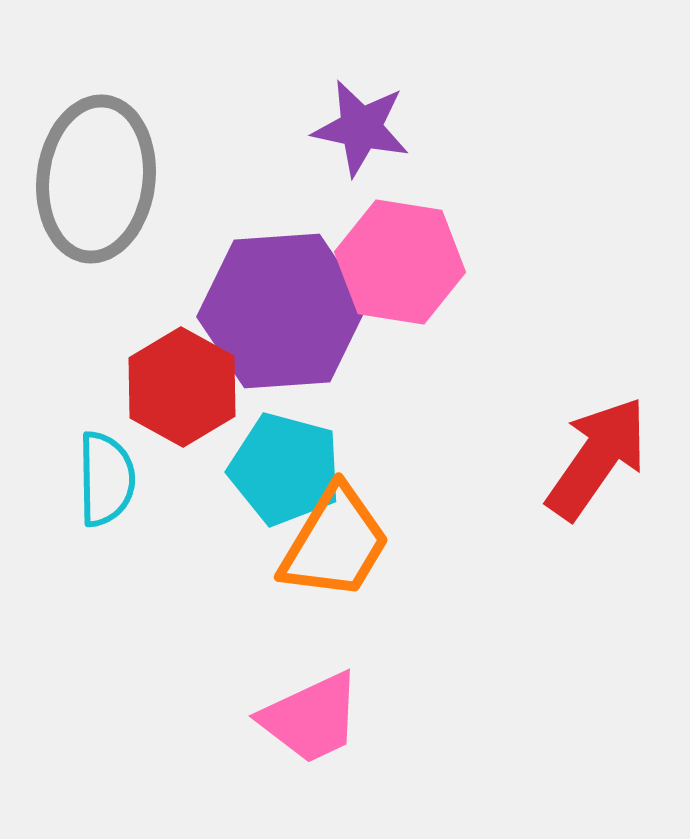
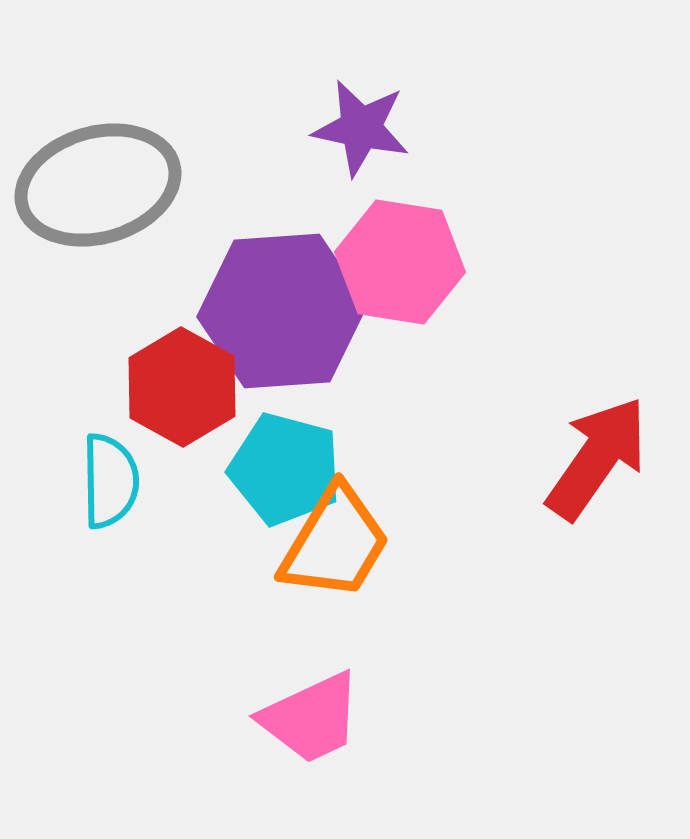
gray ellipse: moved 2 px right, 6 px down; rotated 67 degrees clockwise
cyan semicircle: moved 4 px right, 2 px down
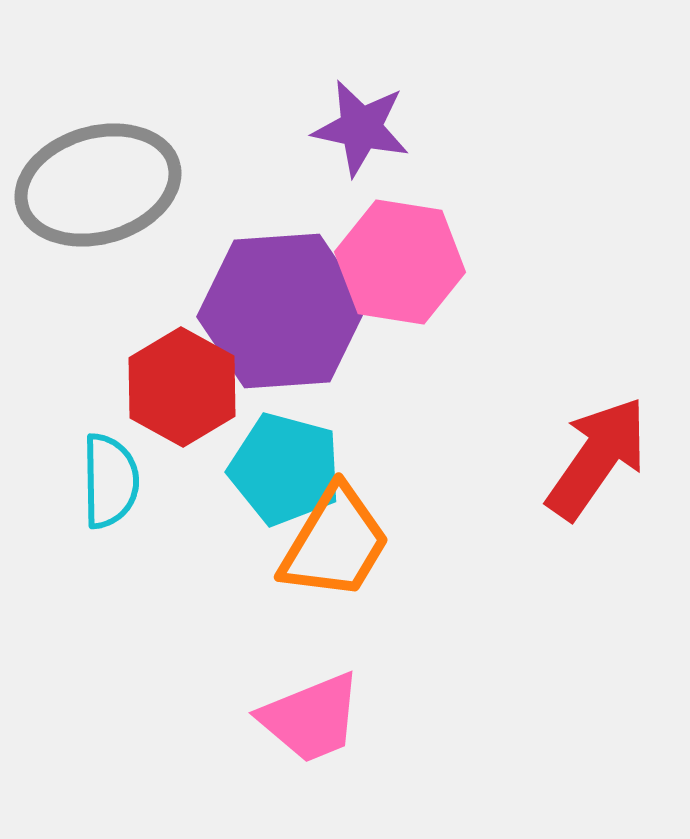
pink trapezoid: rotated 3 degrees clockwise
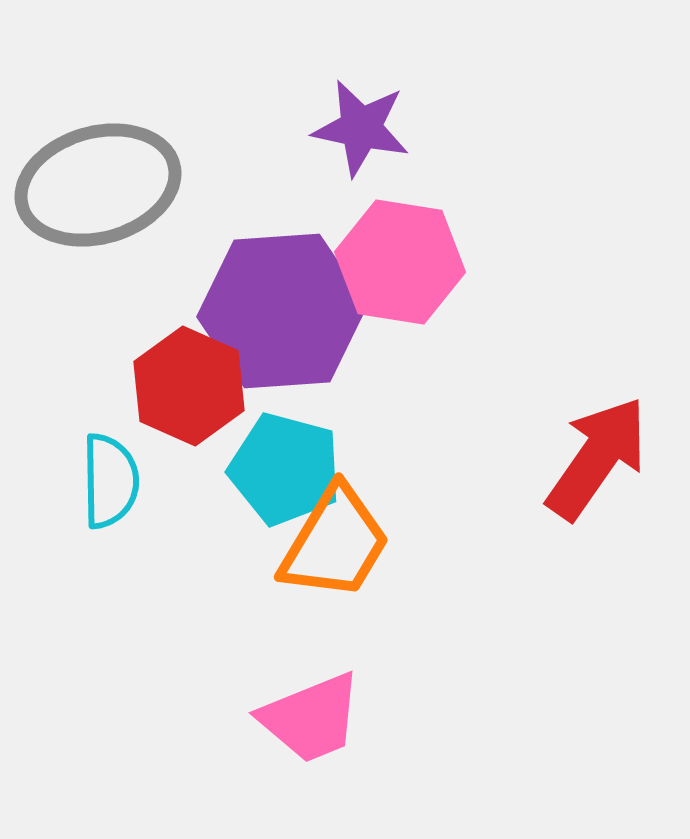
red hexagon: moved 7 px right, 1 px up; rotated 5 degrees counterclockwise
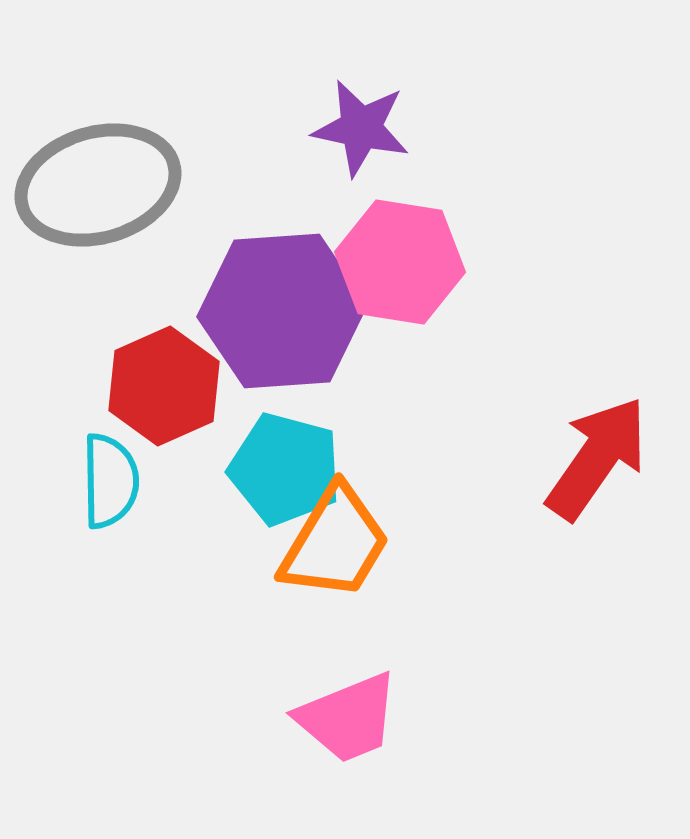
red hexagon: moved 25 px left; rotated 12 degrees clockwise
pink trapezoid: moved 37 px right
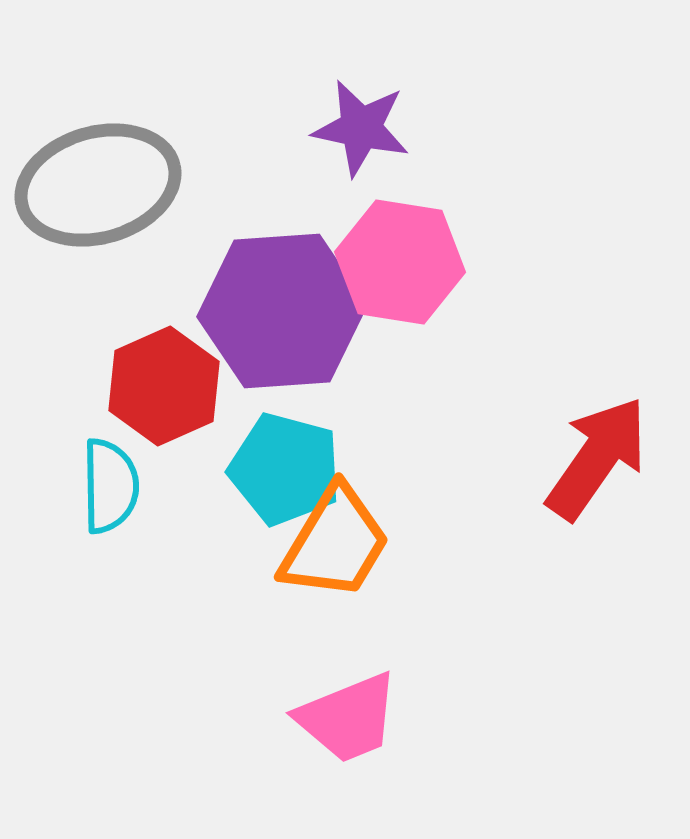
cyan semicircle: moved 5 px down
